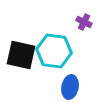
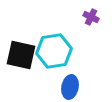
purple cross: moved 7 px right, 5 px up
cyan hexagon: rotated 16 degrees counterclockwise
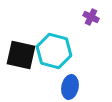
cyan hexagon: rotated 24 degrees clockwise
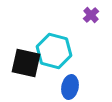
purple cross: moved 2 px up; rotated 21 degrees clockwise
black square: moved 5 px right, 8 px down
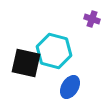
purple cross: moved 1 px right, 4 px down; rotated 28 degrees counterclockwise
blue ellipse: rotated 20 degrees clockwise
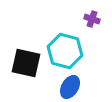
cyan hexagon: moved 11 px right
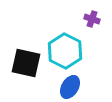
cyan hexagon: rotated 12 degrees clockwise
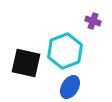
purple cross: moved 1 px right, 2 px down
cyan hexagon: rotated 12 degrees clockwise
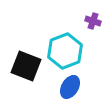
black square: moved 3 px down; rotated 8 degrees clockwise
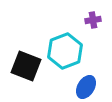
purple cross: moved 1 px up; rotated 28 degrees counterclockwise
blue ellipse: moved 16 px right
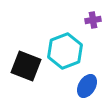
blue ellipse: moved 1 px right, 1 px up
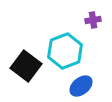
black square: rotated 16 degrees clockwise
blue ellipse: moved 6 px left; rotated 20 degrees clockwise
